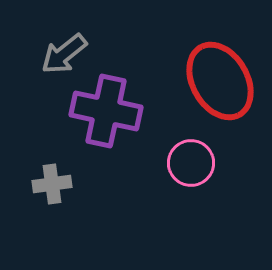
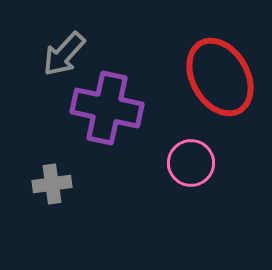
gray arrow: rotated 9 degrees counterclockwise
red ellipse: moved 4 px up
purple cross: moved 1 px right, 3 px up
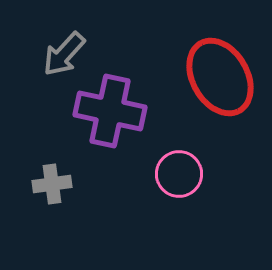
purple cross: moved 3 px right, 3 px down
pink circle: moved 12 px left, 11 px down
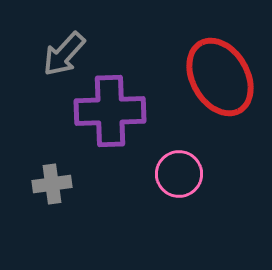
purple cross: rotated 14 degrees counterclockwise
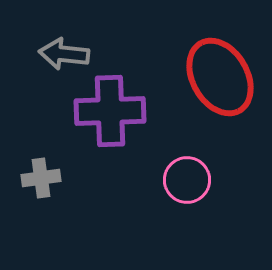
gray arrow: rotated 54 degrees clockwise
pink circle: moved 8 px right, 6 px down
gray cross: moved 11 px left, 6 px up
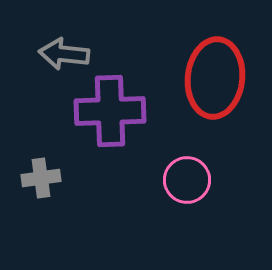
red ellipse: moved 5 px left, 1 px down; rotated 36 degrees clockwise
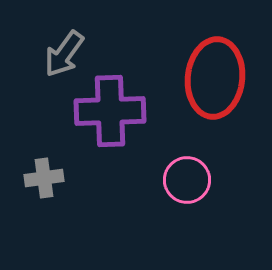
gray arrow: rotated 60 degrees counterclockwise
gray cross: moved 3 px right
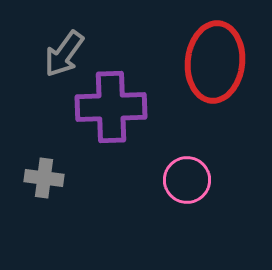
red ellipse: moved 16 px up
purple cross: moved 1 px right, 4 px up
gray cross: rotated 15 degrees clockwise
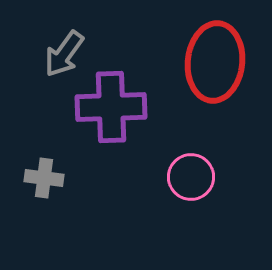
pink circle: moved 4 px right, 3 px up
